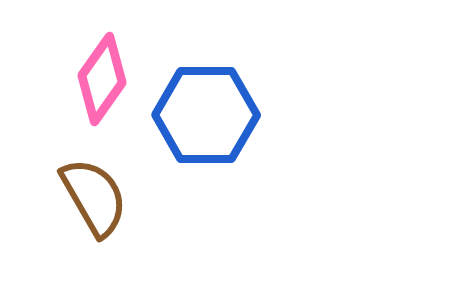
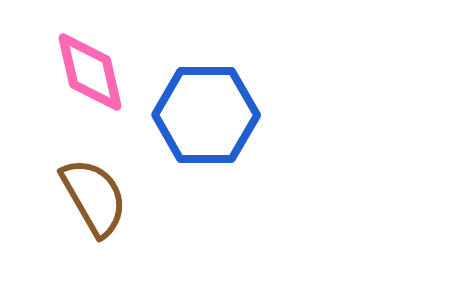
pink diamond: moved 12 px left, 7 px up; rotated 48 degrees counterclockwise
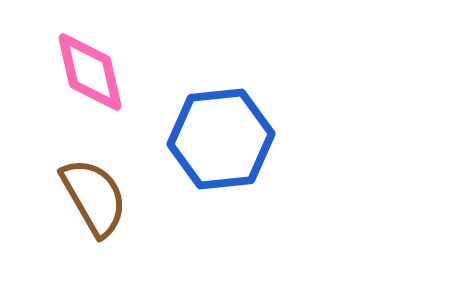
blue hexagon: moved 15 px right, 24 px down; rotated 6 degrees counterclockwise
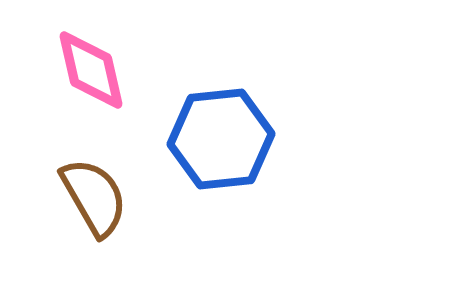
pink diamond: moved 1 px right, 2 px up
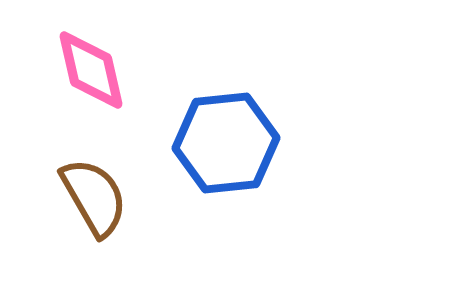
blue hexagon: moved 5 px right, 4 px down
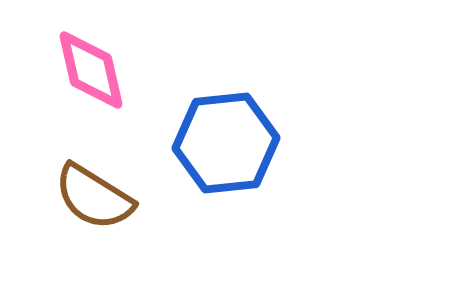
brown semicircle: rotated 152 degrees clockwise
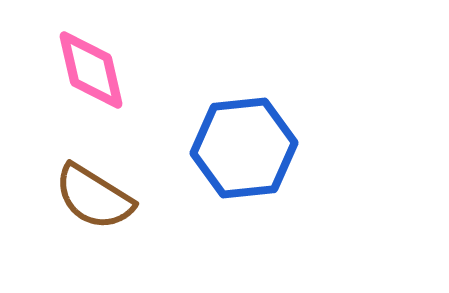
blue hexagon: moved 18 px right, 5 px down
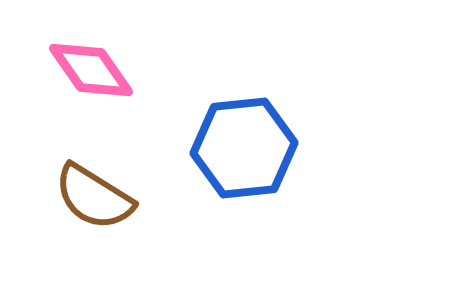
pink diamond: rotated 22 degrees counterclockwise
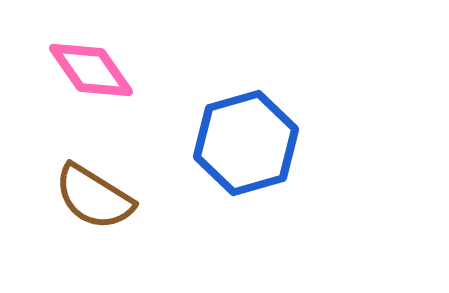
blue hexagon: moved 2 px right, 5 px up; rotated 10 degrees counterclockwise
